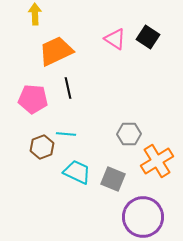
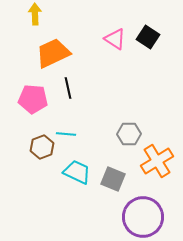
orange trapezoid: moved 3 px left, 2 px down
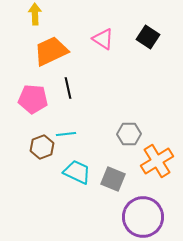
pink triangle: moved 12 px left
orange trapezoid: moved 2 px left, 2 px up
cyan line: rotated 12 degrees counterclockwise
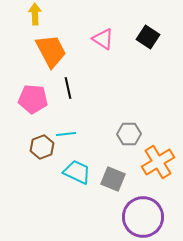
orange trapezoid: rotated 87 degrees clockwise
orange cross: moved 1 px right, 1 px down
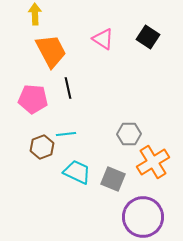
orange cross: moved 5 px left
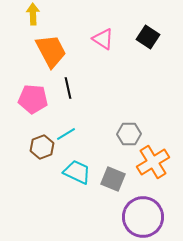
yellow arrow: moved 2 px left
cyan line: rotated 24 degrees counterclockwise
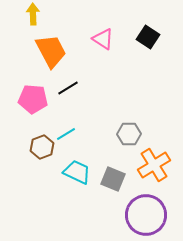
black line: rotated 70 degrees clockwise
orange cross: moved 1 px right, 3 px down
purple circle: moved 3 px right, 2 px up
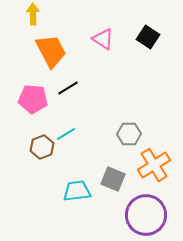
cyan trapezoid: moved 19 px down; rotated 32 degrees counterclockwise
